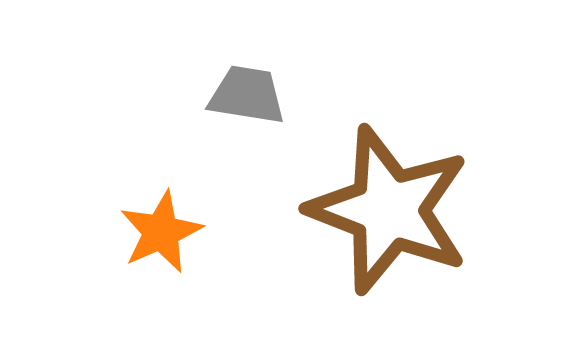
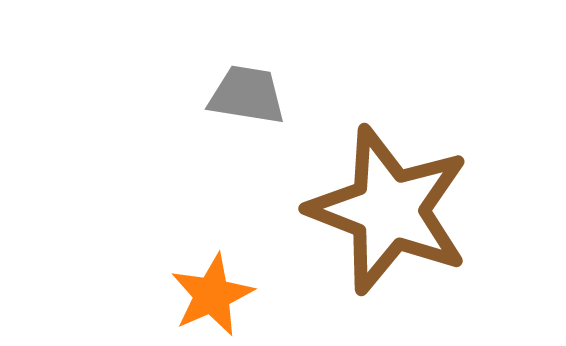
orange star: moved 51 px right, 63 px down
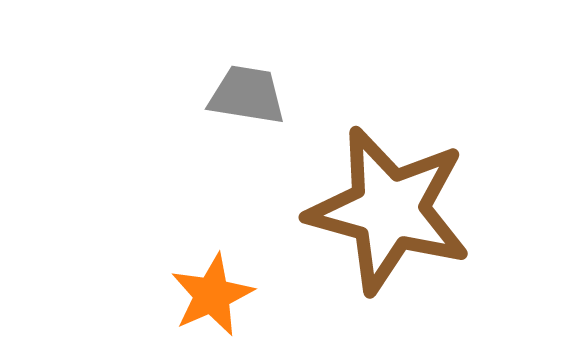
brown star: rotated 6 degrees counterclockwise
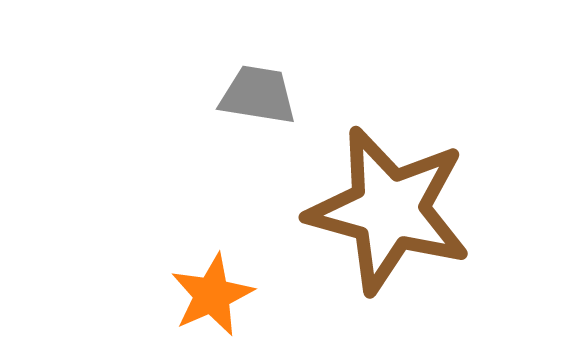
gray trapezoid: moved 11 px right
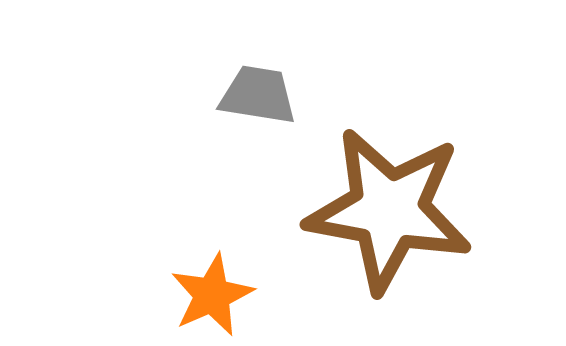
brown star: rotated 5 degrees counterclockwise
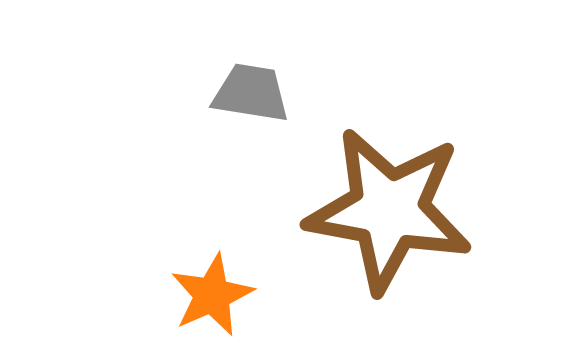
gray trapezoid: moved 7 px left, 2 px up
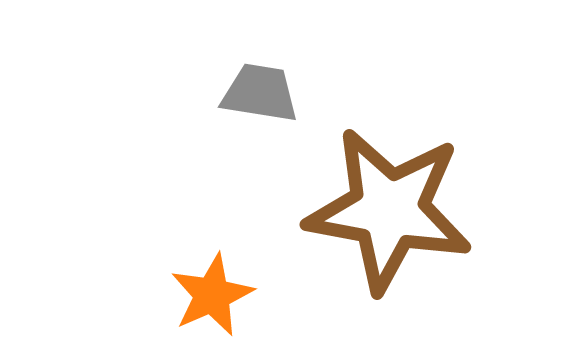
gray trapezoid: moved 9 px right
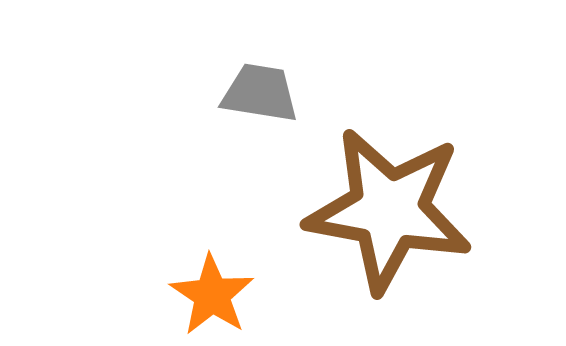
orange star: rotated 14 degrees counterclockwise
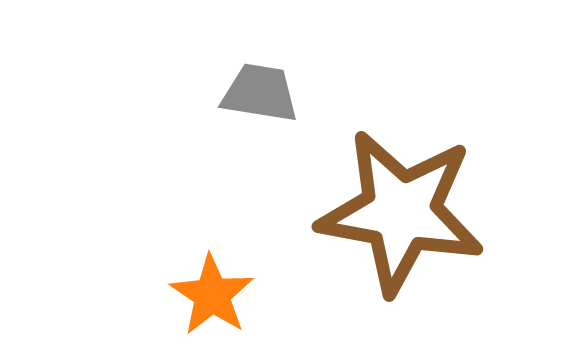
brown star: moved 12 px right, 2 px down
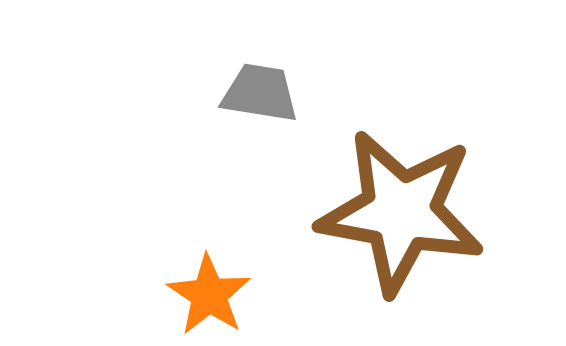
orange star: moved 3 px left
